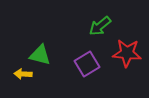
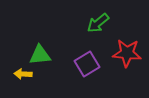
green arrow: moved 2 px left, 3 px up
green triangle: rotated 20 degrees counterclockwise
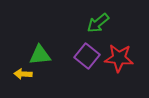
red star: moved 8 px left, 5 px down
purple square: moved 8 px up; rotated 20 degrees counterclockwise
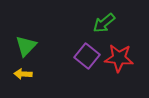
green arrow: moved 6 px right
green triangle: moved 14 px left, 9 px up; rotated 40 degrees counterclockwise
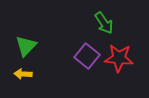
green arrow: rotated 85 degrees counterclockwise
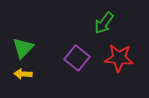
green arrow: rotated 70 degrees clockwise
green triangle: moved 3 px left, 2 px down
purple square: moved 10 px left, 2 px down
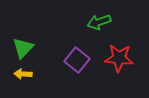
green arrow: moved 5 px left, 1 px up; rotated 35 degrees clockwise
purple square: moved 2 px down
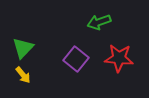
purple square: moved 1 px left, 1 px up
yellow arrow: moved 1 px down; rotated 132 degrees counterclockwise
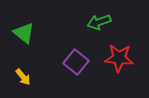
green triangle: moved 1 px right, 15 px up; rotated 35 degrees counterclockwise
purple square: moved 3 px down
yellow arrow: moved 2 px down
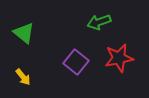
red star: rotated 16 degrees counterclockwise
